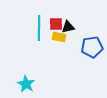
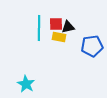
blue pentagon: moved 1 px up
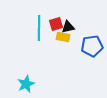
red square: rotated 16 degrees counterclockwise
yellow rectangle: moved 4 px right
cyan star: rotated 18 degrees clockwise
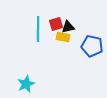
cyan line: moved 1 px left, 1 px down
blue pentagon: rotated 20 degrees clockwise
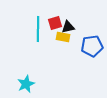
red square: moved 1 px left, 1 px up
blue pentagon: rotated 20 degrees counterclockwise
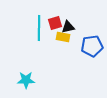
cyan line: moved 1 px right, 1 px up
cyan star: moved 4 px up; rotated 24 degrees clockwise
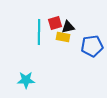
cyan line: moved 4 px down
